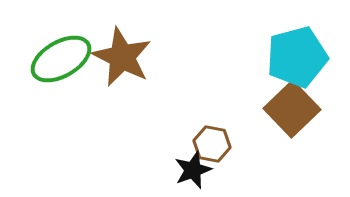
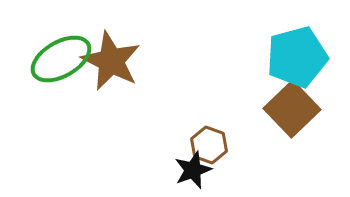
brown star: moved 11 px left, 4 px down
brown hexagon: moved 3 px left, 1 px down; rotated 9 degrees clockwise
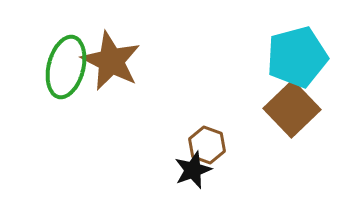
green ellipse: moved 5 px right, 8 px down; rotated 46 degrees counterclockwise
brown hexagon: moved 2 px left
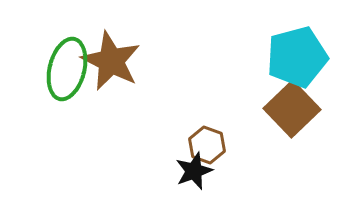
green ellipse: moved 1 px right, 2 px down
black star: moved 1 px right, 1 px down
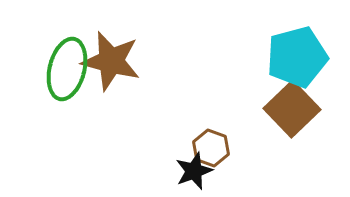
brown star: rotated 12 degrees counterclockwise
brown hexagon: moved 4 px right, 3 px down
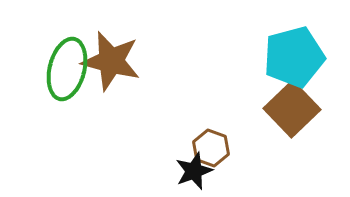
cyan pentagon: moved 3 px left
